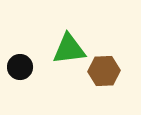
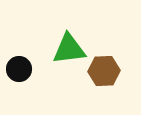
black circle: moved 1 px left, 2 px down
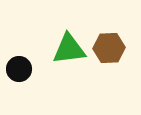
brown hexagon: moved 5 px right, 23 px up
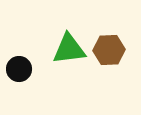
brown hexagon: moved 2 px down
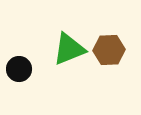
green triangle: rotated 15 degrees counterclockwise
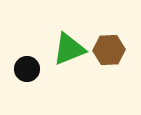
black circle: moved 8 px right
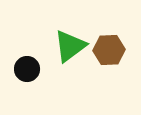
green triangle: moved 1 px right, 3 px up; rotated 15 degrees counterclockwise
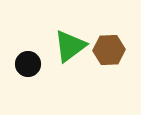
black circle: moved 1 px right, 5 px up
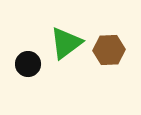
green triangle: moved 4 px left, 3 px up
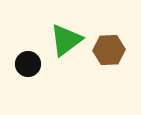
green triangle: moved 3 px up
